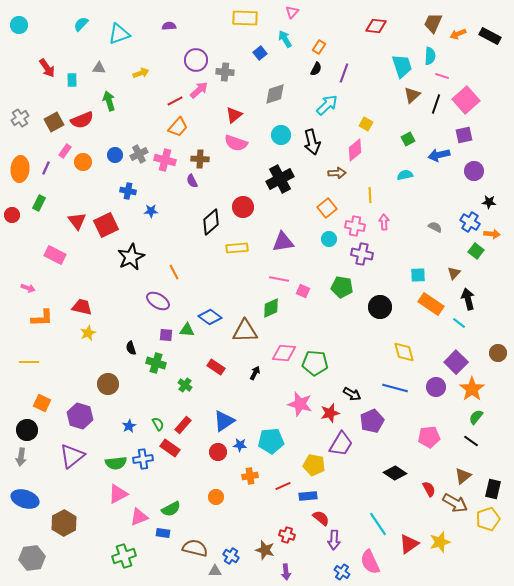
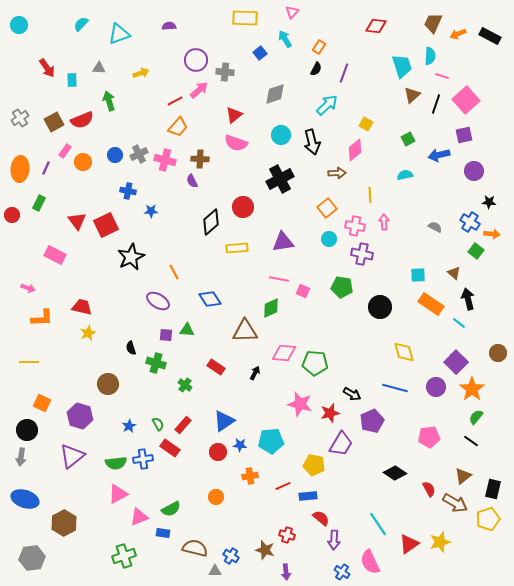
brown triangle at (454, 273): rotated 32 degrees counterclockwise
blue diamond at (210, 317): moved 18 px up; rotated 20 degrees clockwise
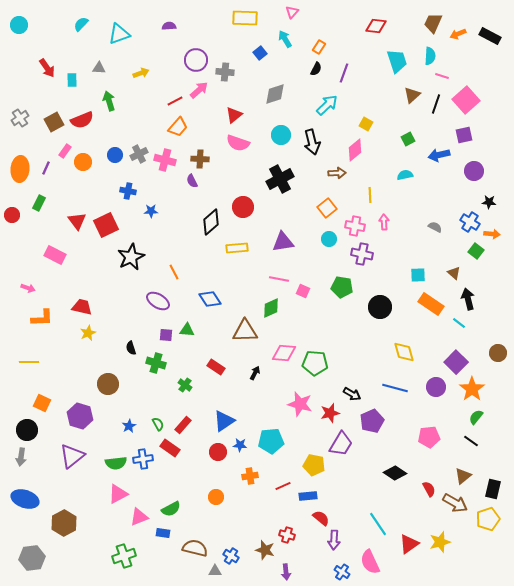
cyan trapezoid at (402, 66): moved 5 px left, 5 px up
pink semicircle at (236, 143): moved 2 px right
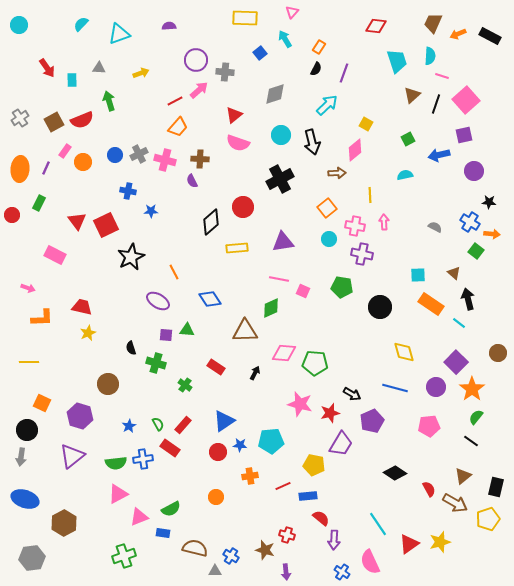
pink pentagon at (429, 437): moved 11 px up
black rectangle at (493, 489): moved 3 px right, 2 px up
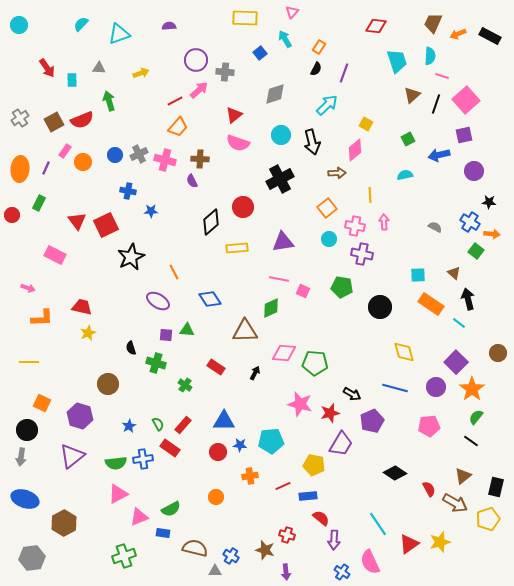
blue triangle at (224, 421): rotated 35 degrees clockwise
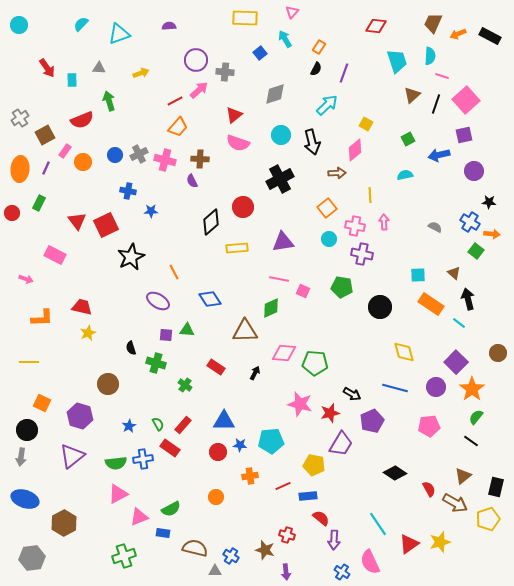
brown square at (54, 122): moved 9 px left, 13 px down
red circle at (12, 215): moved 2 px up
pink arrow at (28, 288): moved 2 px left, 9 px up
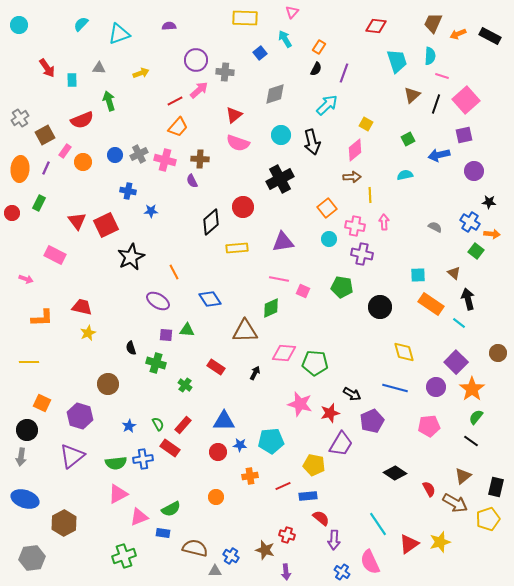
brown arrow at (337, 173): moved 15 px right, 4 px down
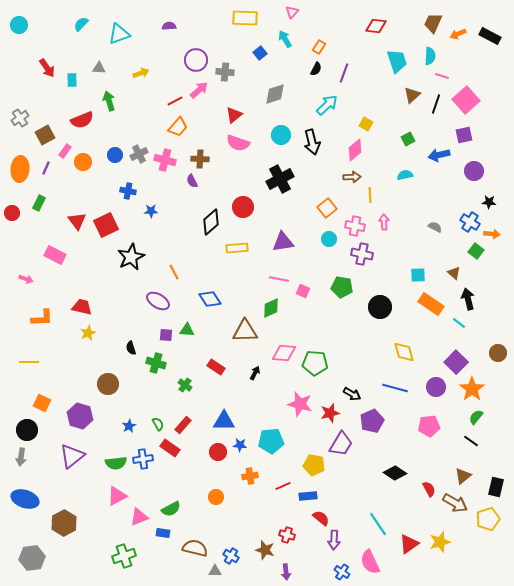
pink triangle at (118, 494): moved 1 px left, 2 px down
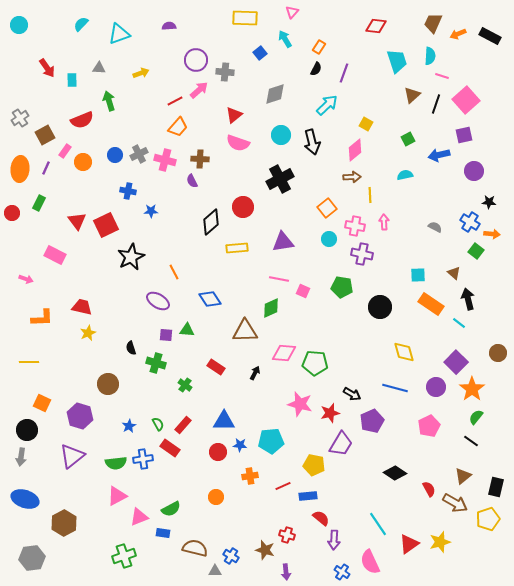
pink pentagon at (429, 426): rotated 20 degrees counterclockwise
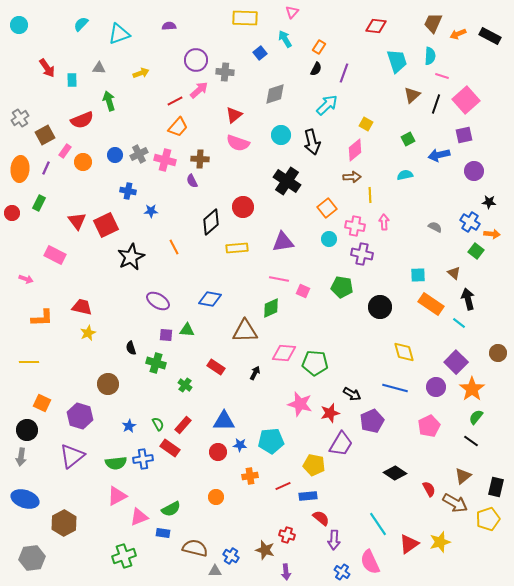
black cross at (280, 179): moved 7 px right, 2 px down; rotated 28 degrees counterclockwise
orange line at (174, 272): moved 25 px up
blue diamond at (210, 299): rotated 45 degrees counterclockwise
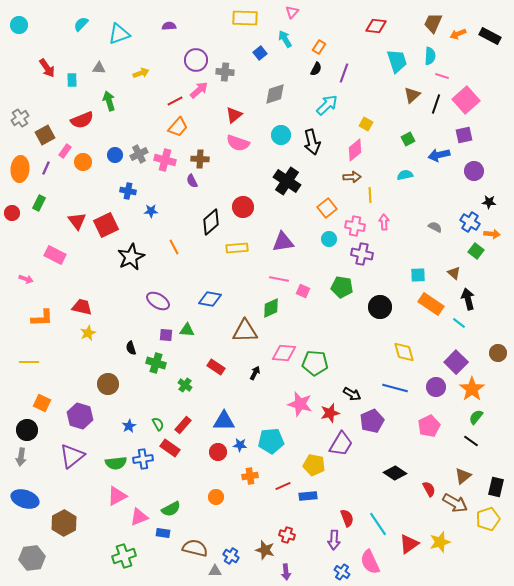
red semicircle at (321, 518): moved 26 px right; rotated 30 degrees clockwise
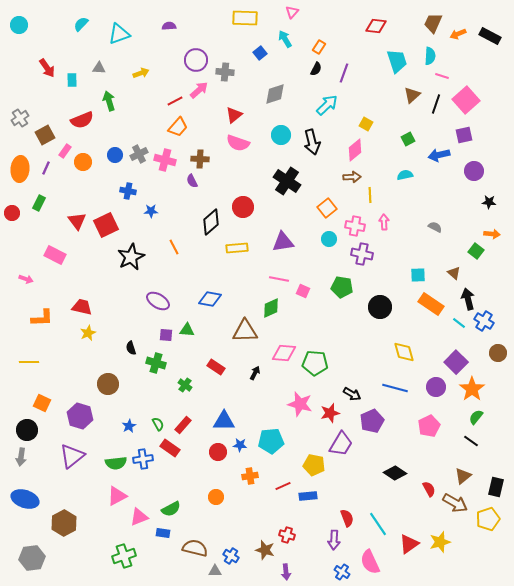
blue cross at (470, 222): moved 14 px right, 99 px down
